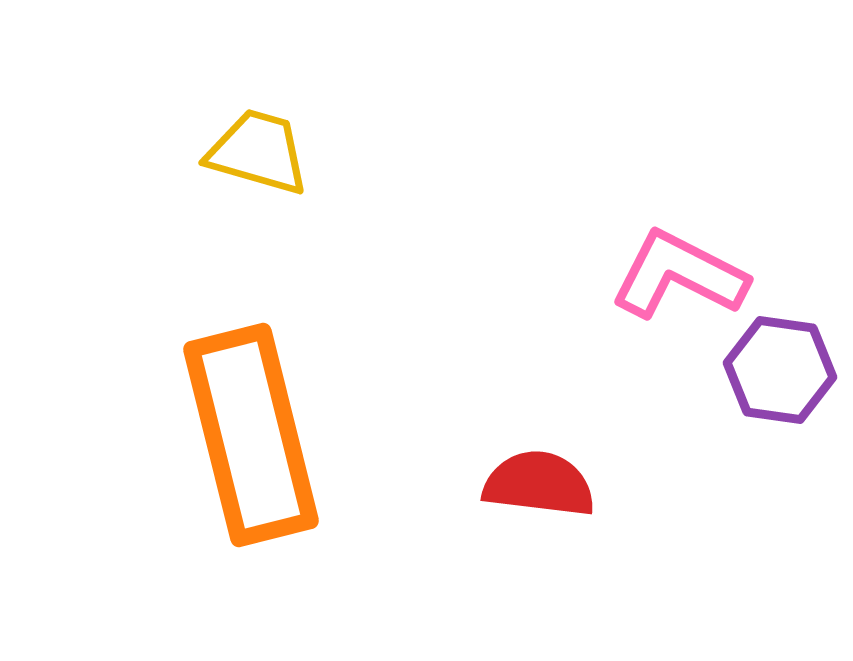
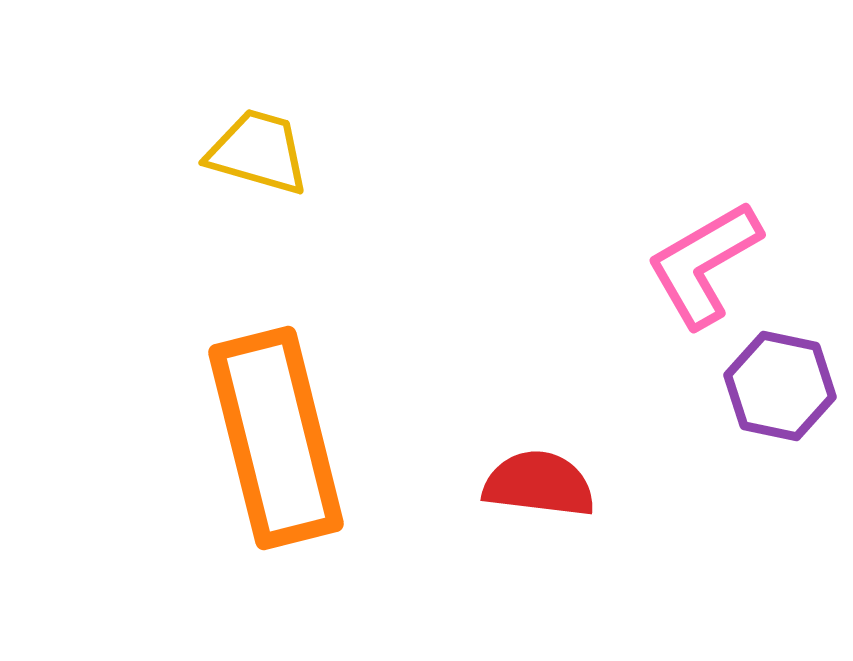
pink L-shape: moved 25 px right, 11 px up; rotated 57 degrees counterclockwise
purple hexagon: moved 16 px down; rotated 4 degrees clockwise
orange rectangle: moved 25 px right, 3 px down
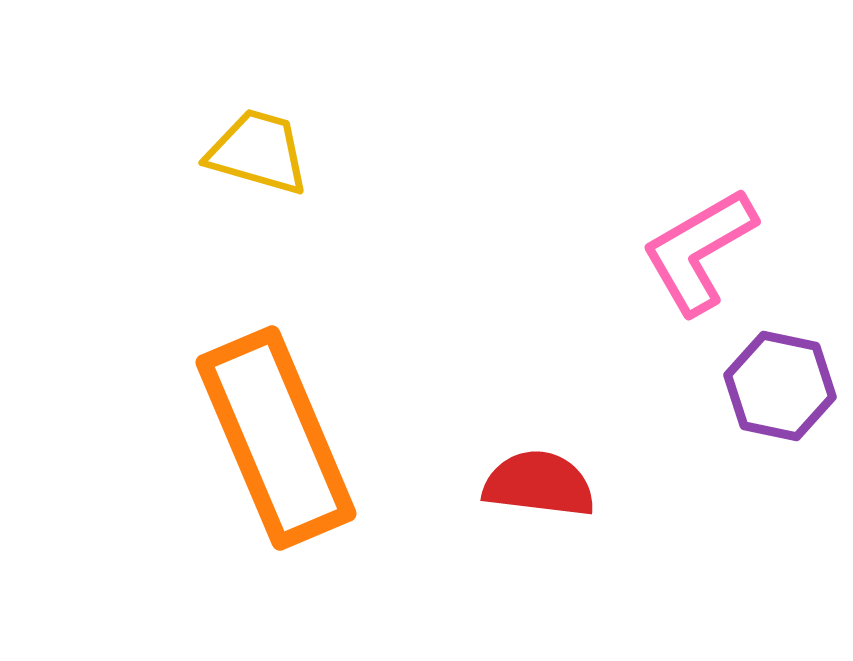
pink L-shape: moved 5 px left, 13 px up
orange rectangle: rotated 9 degrees counterclockwise
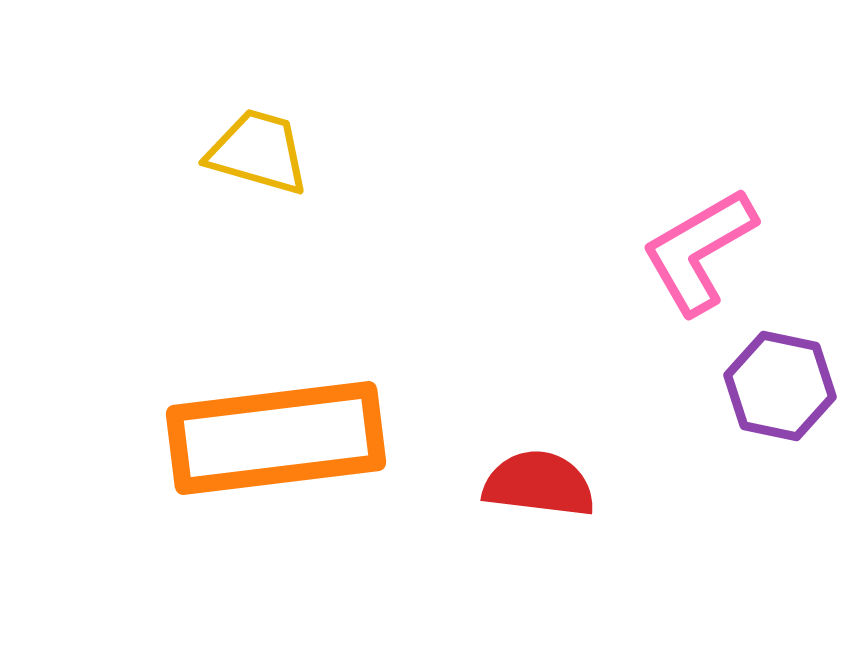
orange rectangle: rotated 74 degrees counterclockwise
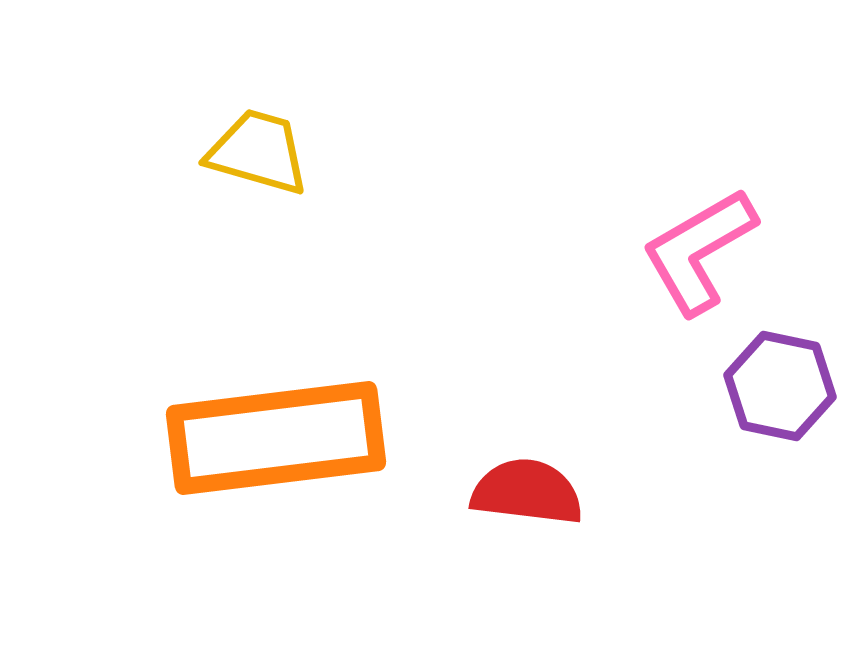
red semicircle: moved 12 px left, 8 px down
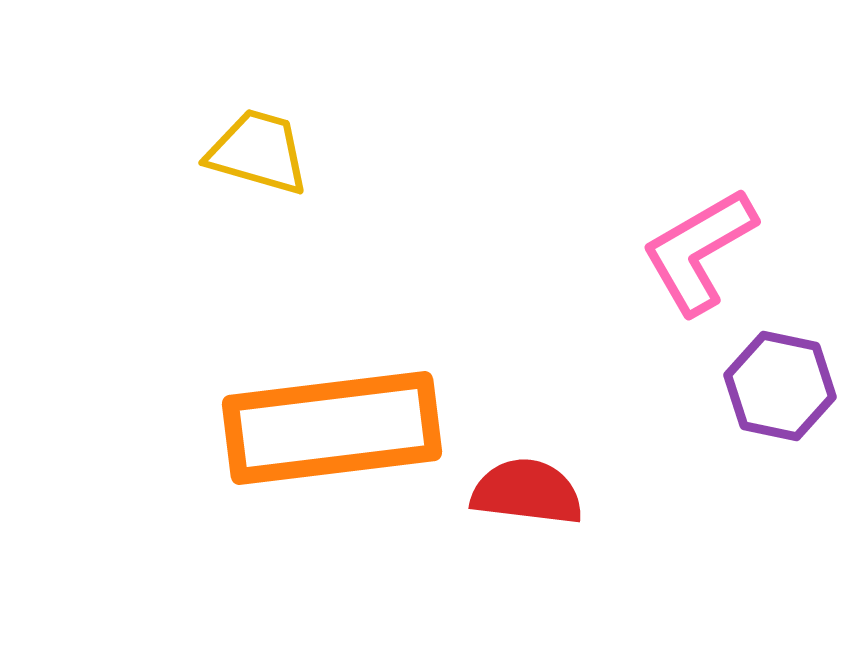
orange rectangle: moved 56 px right, 10 px up
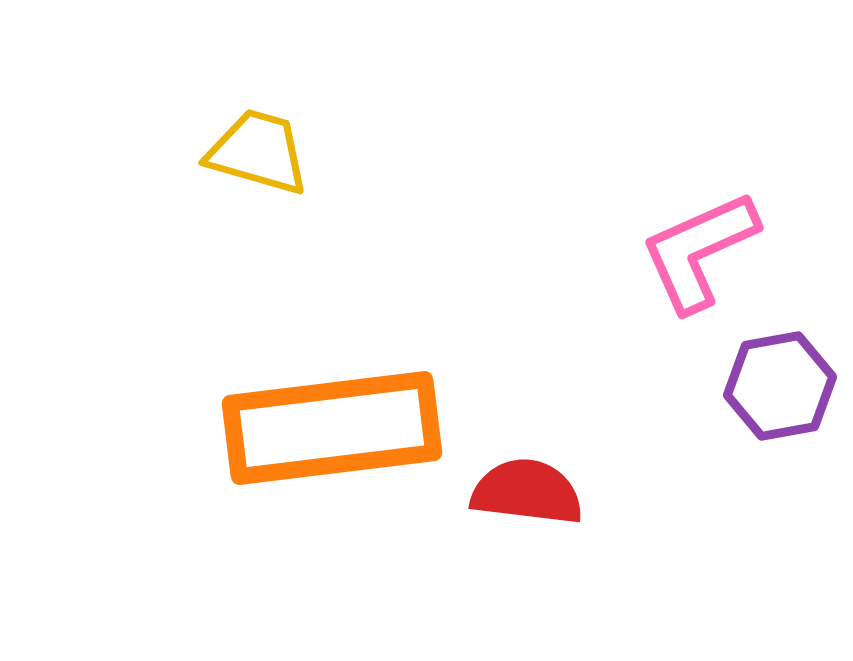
pink L-shape: rotated 6 degrees clockwise
purple hexagon: rotated 22 degrees counterclockwise
